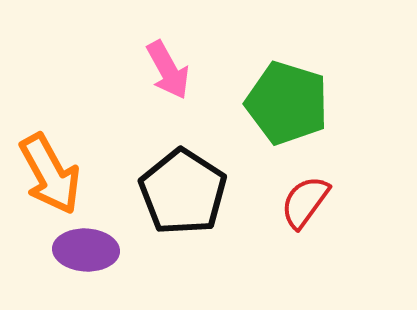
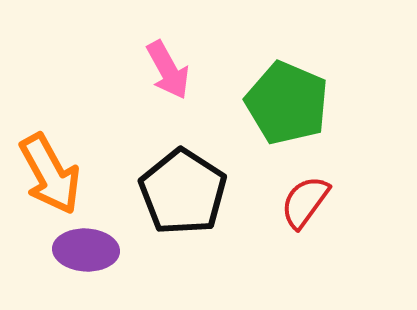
green pentagon: rotated 6 degrees clockwise
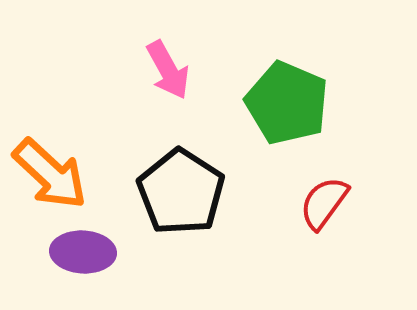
orange arrow: rotated 18 degrees counterclockwise
black pentagon: moved 2 px left
red semicircle: moved 19 px right, 1 px down
purple ellipse: moved 3 px left, 2 px down
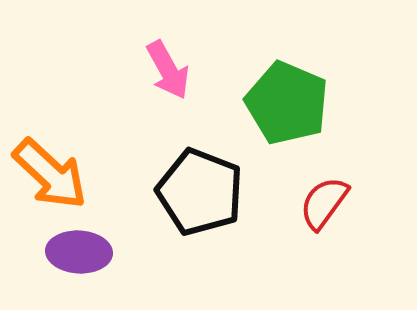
black pentagon: moved 19 px right; rotated 12 degrees counterclockwise
purple ellipse: moved 4 px left
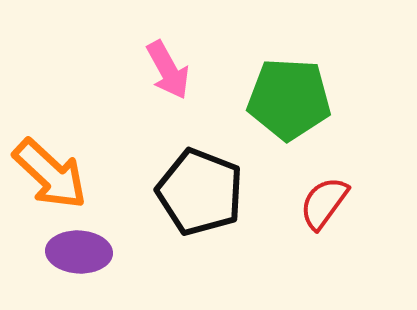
green pentagon: moved 2 px right, 4 px up; rotated 20 degrees counterclockwise
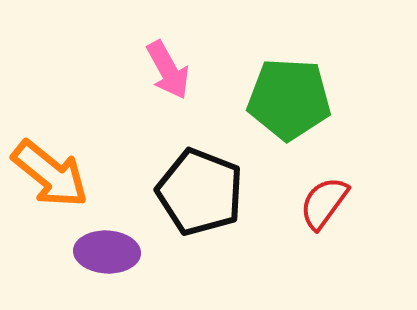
orange arrow: rotated 4 degrees counterclockwise
purple ellipse: moved 28 px right
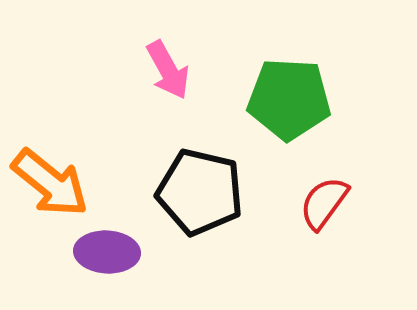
orange arrow: moved 9 px down
black pentagon: rotated 8 degrees counterclockwise
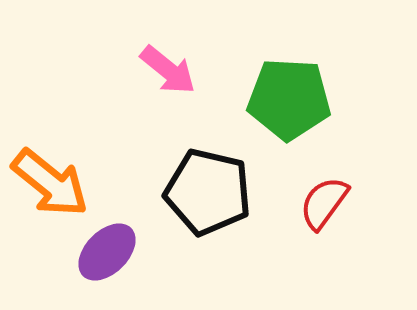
pink arrow: rotated 22 degrees counterclockwise
black pentagon: moved 8 px right
purple ellipse: rotated 48 degrees counterclockwise
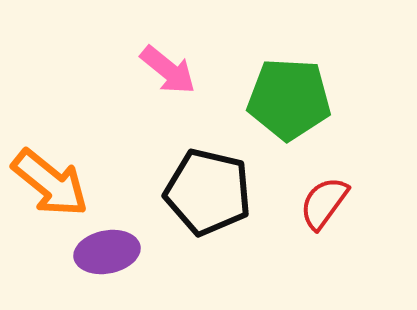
purple ellipse: rotated 34 degrees clockwise
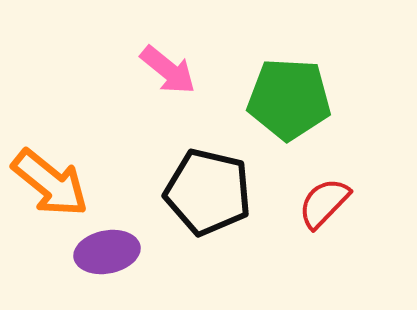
red semicircle: rotated 8 degrees clockwise
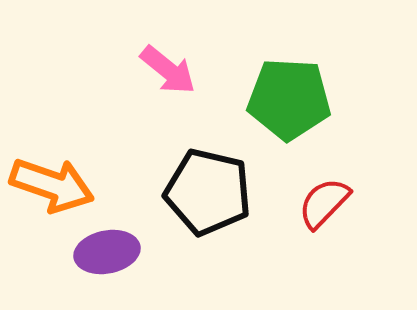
orange arrow: moved 2 px right, 2 px down; rotated 20 degrees counterclockwise
